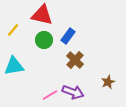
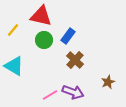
red triangle: moved 1 px left, 1 px down
cyan triangle: rotated 40 degrees clockwise
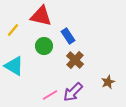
blue rectangle: rotated 70 degrees counterclockwise
green circle: moved 6 px down
purple arrow: rotated 115 degrees clockwise
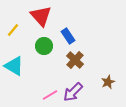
red triangle: rotated 35 degrees clockwise
